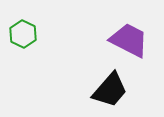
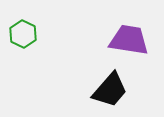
purple trapezoid: rotated 18 degrees counterclockwise
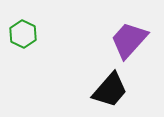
purple trapezoid: rotated 57 degrees counterclockwise
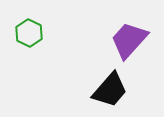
green hexagon: moved 6 px right, 1 px up
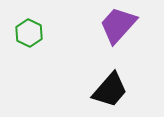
purple trapezoid: moved 11 px left, 15 px up
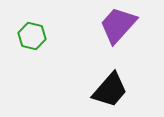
green hexagon: moved 3 px right, 3 px down; rotated 12 degrees counterclockwise
